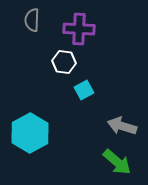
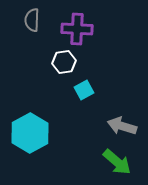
purple cross: moved 2 px left
white hexagon: rotated 15 degrees counterclockwise
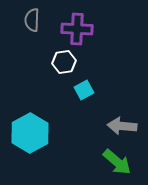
gray arrow: rotated 12 degrees counterclockwise
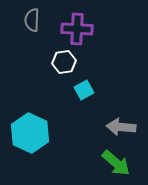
gray arrow: moved 1 px left, 1 px down
cyan hexagon: rotated 6 degrees counterclockwise
green arrow: moved 1 px left, 1 px down
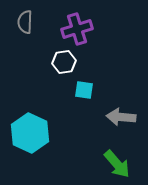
gray semicircle: moved 7 px left, 2 px down
purple cross: rotated 20 degrees counterclockwise
cyan square: rotated 36 degrees clockwise
gray arrow: moved 10 px up
green arrow: moved 1 px right, 1 px down; rotated 8 degrees clockwise
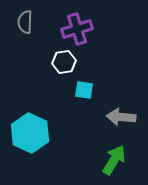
green arrow: moved 3 px left, 4 px up; rotated 108 degrees counterclockwise
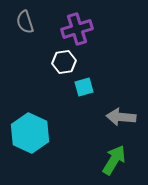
gray semicircle: rotated 20 degrees counterclockwise
cyan square: moved 3 px up; rotated 24 degrees counterclockwise
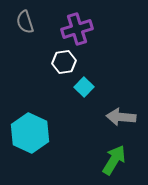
cyan square: rotated 30 degrees counterclockwise
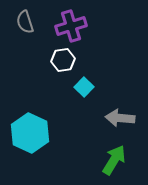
purple cross: moved 6 px left, 3 px up
white hexagon: moved 1 px left, 2 px up
gray arrow: moved 1 px left, 1 px down
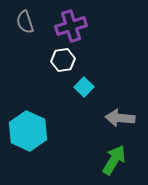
cyan hexagon: moved 2 px left, 2 px up
